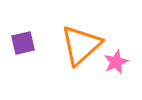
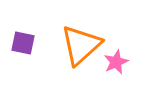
purple square: rotated 25 degrees clockwise
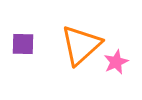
purple square: moved 1 px down; rotated 10 degrees counterclockwise
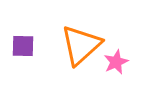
purple square: moved 2 px down
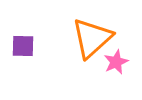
orange triangle: moved 11 px right, 7 px up
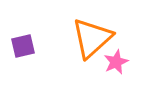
purple square: rotated 15 degrees counterclockwise
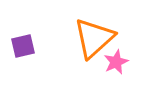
orange triangle: moved 2 px right
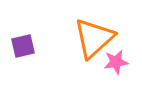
pink star: rotated 15 degrees clockwise
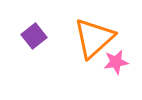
purple square: moved 11 px right, 10 px up; rotated 25 degrees counterclockwise
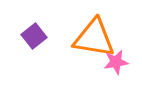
orange triangle: rotated 51 degrees clockwise
